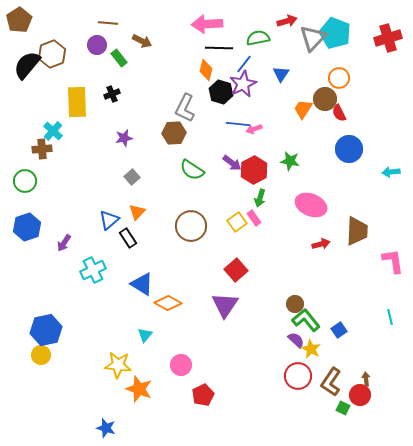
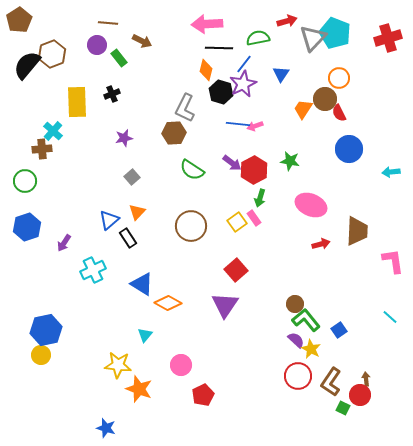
pink arrow at (254, 129): moved 1 px right, 3 px up
cyan line at (390, 317): rotated 35 degrees counterclockwise
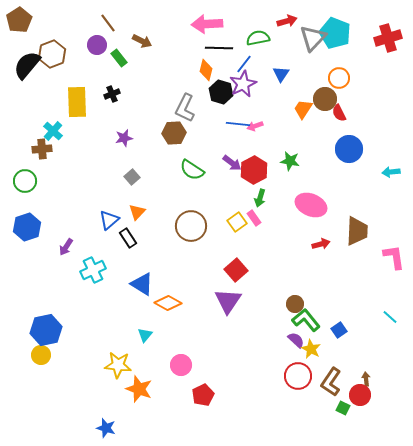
brown line at (108, 23): rotated 48 degrees clockwise
purple arrow at (64, 243): moved 2 px right, 4 px down
pink L-shape at (393, 261): moved 1 px right, 4 px up
purple triangle at (225, 305): moved 3 px right, 4 px up
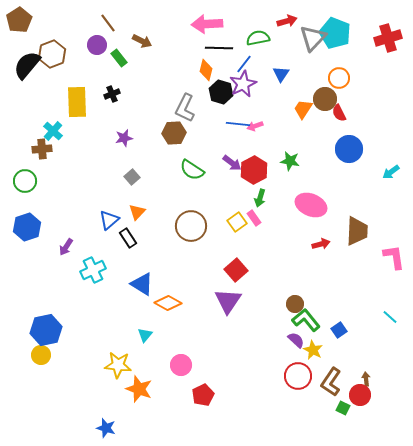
cyan arrow at (391, 172): rotated 30 degrees counterclockwise
yellow star at (311, 349): moved 2 px right, 1 px down
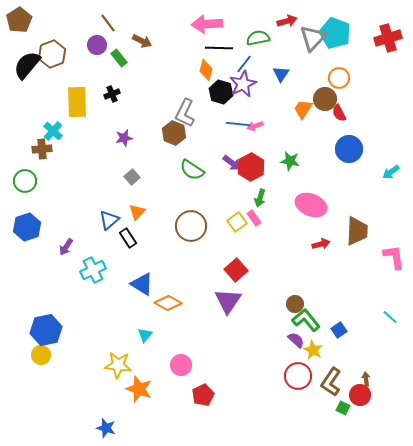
gray L-shape at (185, 108): moved 5 px down
brown hexagon at (174, 133): rotated 25 degrees clockwise
red hexagon at (254, 170): moved 3 px left, 3 px up
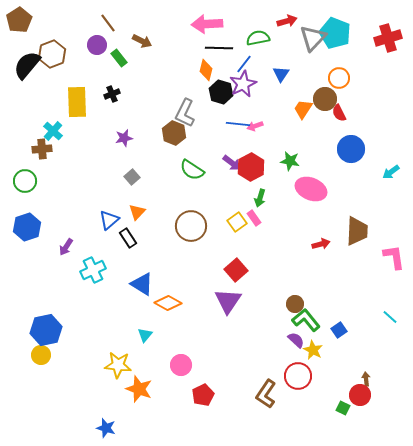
blue circle at (349, 149): moved 2 px right
pink ellipse at (311, 205): moved 16 px up
brown L-shape at (331, 382): moved 65 px left, 12 px down
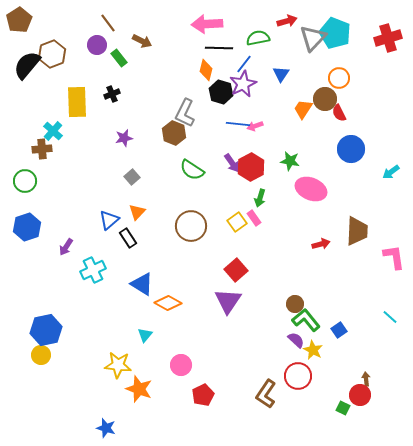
purple arrow at (232, 163): rotated 18 degrees clockwise
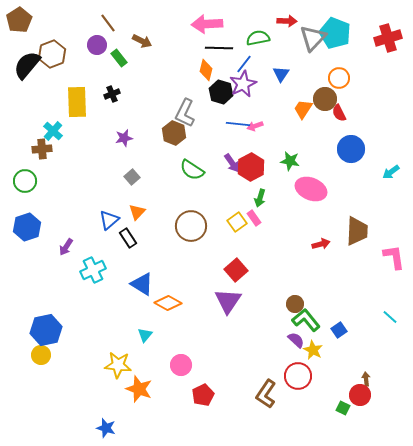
red arrow at (287, 21): rotated 18 degrees clockwise
